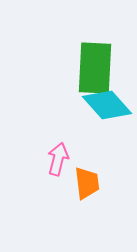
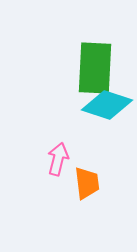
cyan diamond: rotated 30 degrees counterclockwise
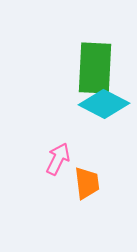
cyan diamond: moved 3 px left, 1 px up; rotated 9 degrees clockwise
pink arrow: rotated 12 degrees clockwise
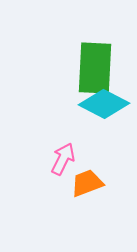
pink arrow: moved 5 px right
orange trapezoid: rotated 104 degrees counterclockwise
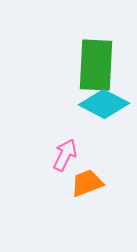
green rectangle: moved 1 px right, 3 px up
pink arrow: moved 2 px right, 4 px up
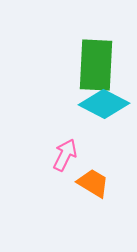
orange trapezoid: moved 6 px right; rotated 52 degrees clockwise
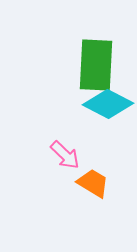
cyan diamond: moved 4 px right
pink arrow: rotated 108 degrees clockwise
